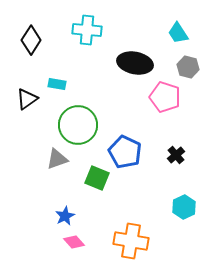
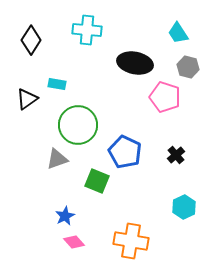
green square: moved 3 px down
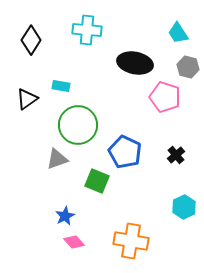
cyan rectangle: moved 4 px right, 2 px down
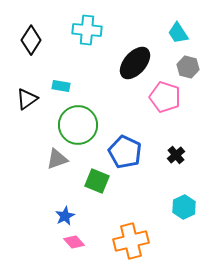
black ellipse: rotated 60 degrees counterclockwise
orange cross: rotated 24 degrees counterclockwise
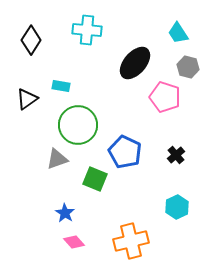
green square: moved 2 px left, 2 px up
cyan hexagon: moved 7 px left
blue star: moved 3 px up; rotated 12 degrees counterclockwise
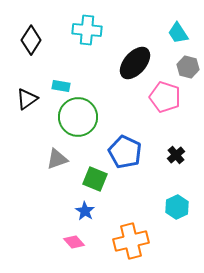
green circle: moved 8 px up
blue star: moved 20 px right, 2 px up
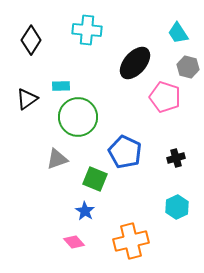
cyan rectangle: rotated 12 degrees counterclockwise
black cross: moved 3 px down; rotated 24 degrees clockwise
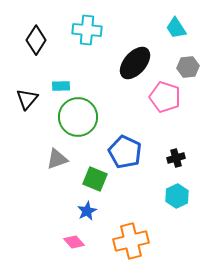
cyan trapezoid: moved 2 px left, 5 px up
black diamond: moved 5 px right
gray hexagon: rotated 20 degrees counterclockwise
black triangle: rotated 15 degrees counterclockwise
cyan hexagon: moved 11 px up
blue star: moved 2 px right; rotated 12 degrees clockwise
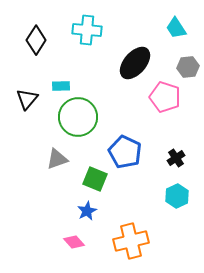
black cross: rotated 18 degrees counterclockwise
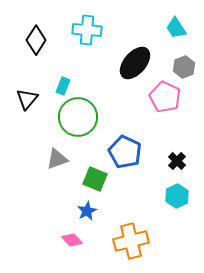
gray hexagon: moved 4 px left; rotated 15 degrees counterclockwise
cyan rectangle: moved 2 px right; rotated 66 degrees counterclockwise
pink pentagon: rotated 8 degrees clockwise
black cross: moved 1 px right, 3 px down; rotated 12 degrees counterclockwise
pink diamond: moved 2 px left, 2 px up
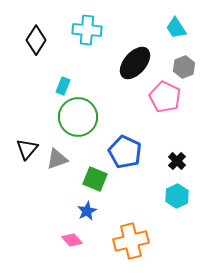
black triangle: moved 50 px down
